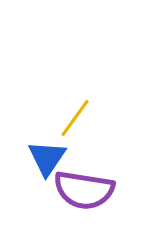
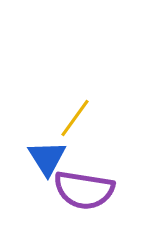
blue triangle: rotated 6 degrees counterclockwise
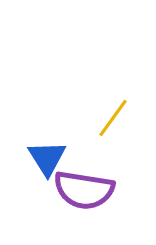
yellow line: moved 38 px right
